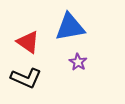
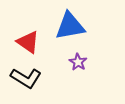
blue triangle: moved 1 px up
black L-shape: rotated 8 degrees clockwise
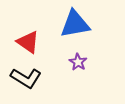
blue triangle: moved 5 px right, 2 px up
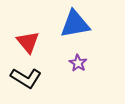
red triangle: rotated 15 degrees clockwise
purple star: moved 1 px down
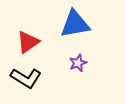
red triangle: rotated 35 degrees clockwise
purple star: rotated 18 degrees clockwise
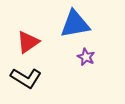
purple star: moved 8 px right, 6 px up; rotated 24 degrees counterclockwise
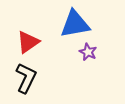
purple star: moved 2 px right, 5 px up
black L-shape: rotated 96 degrees counterclockwise
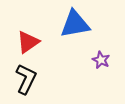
purple star: moved 13 px right, 8 px down
black L-shape: moved 1 px down
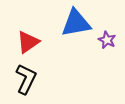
blue triangle: moved 1 px right, 1 px up
purple star: moved 6 px right, 20 px up
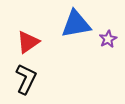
blue triangle: moved 1 px down
purple star: moved 1 px right, 1 px up; rotated 18 degrees clockwise
